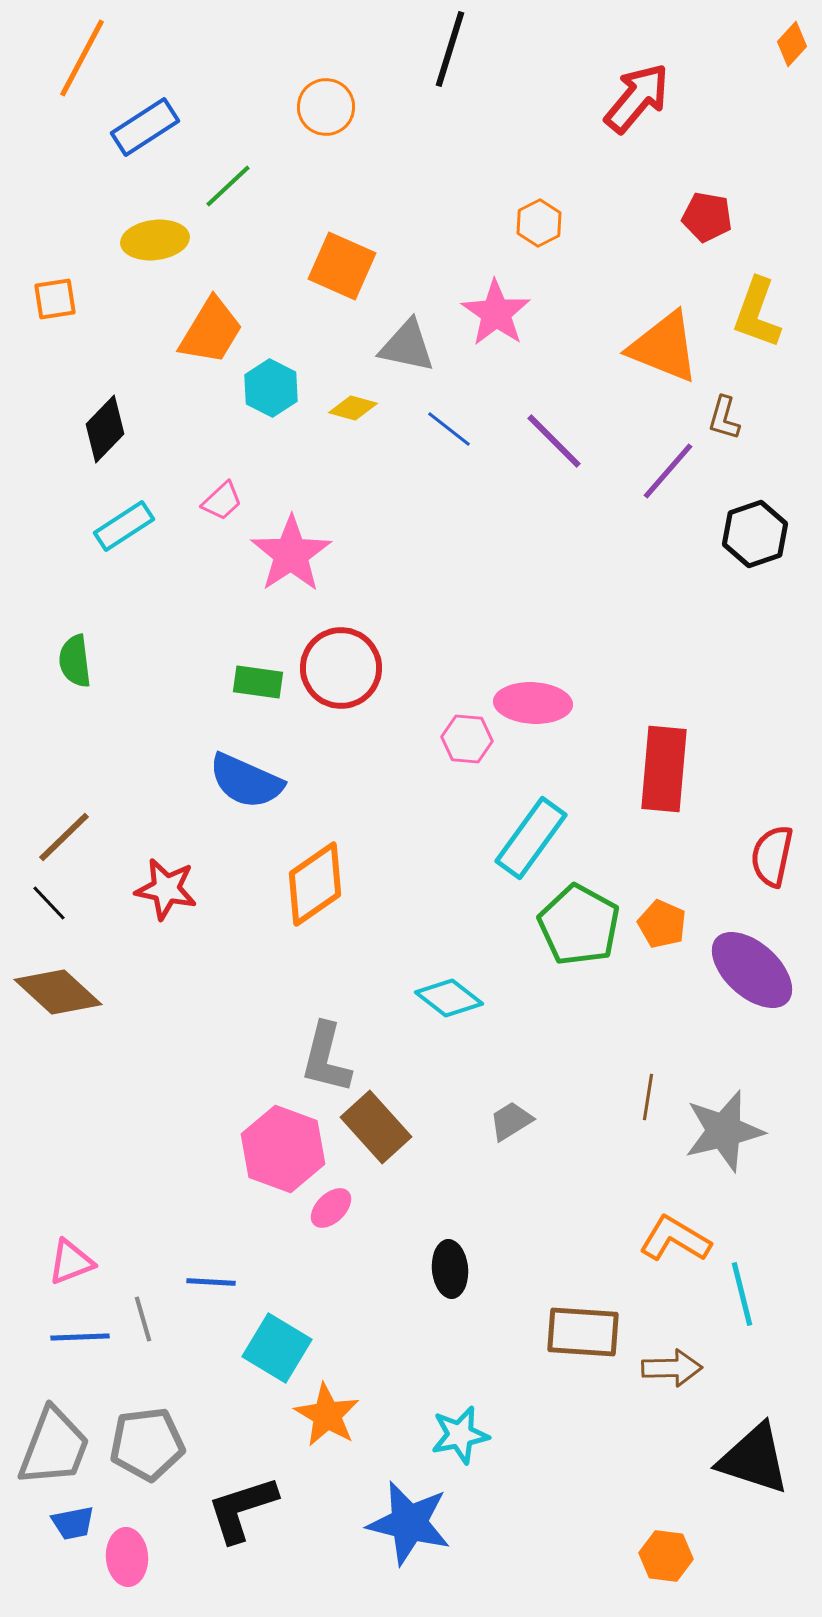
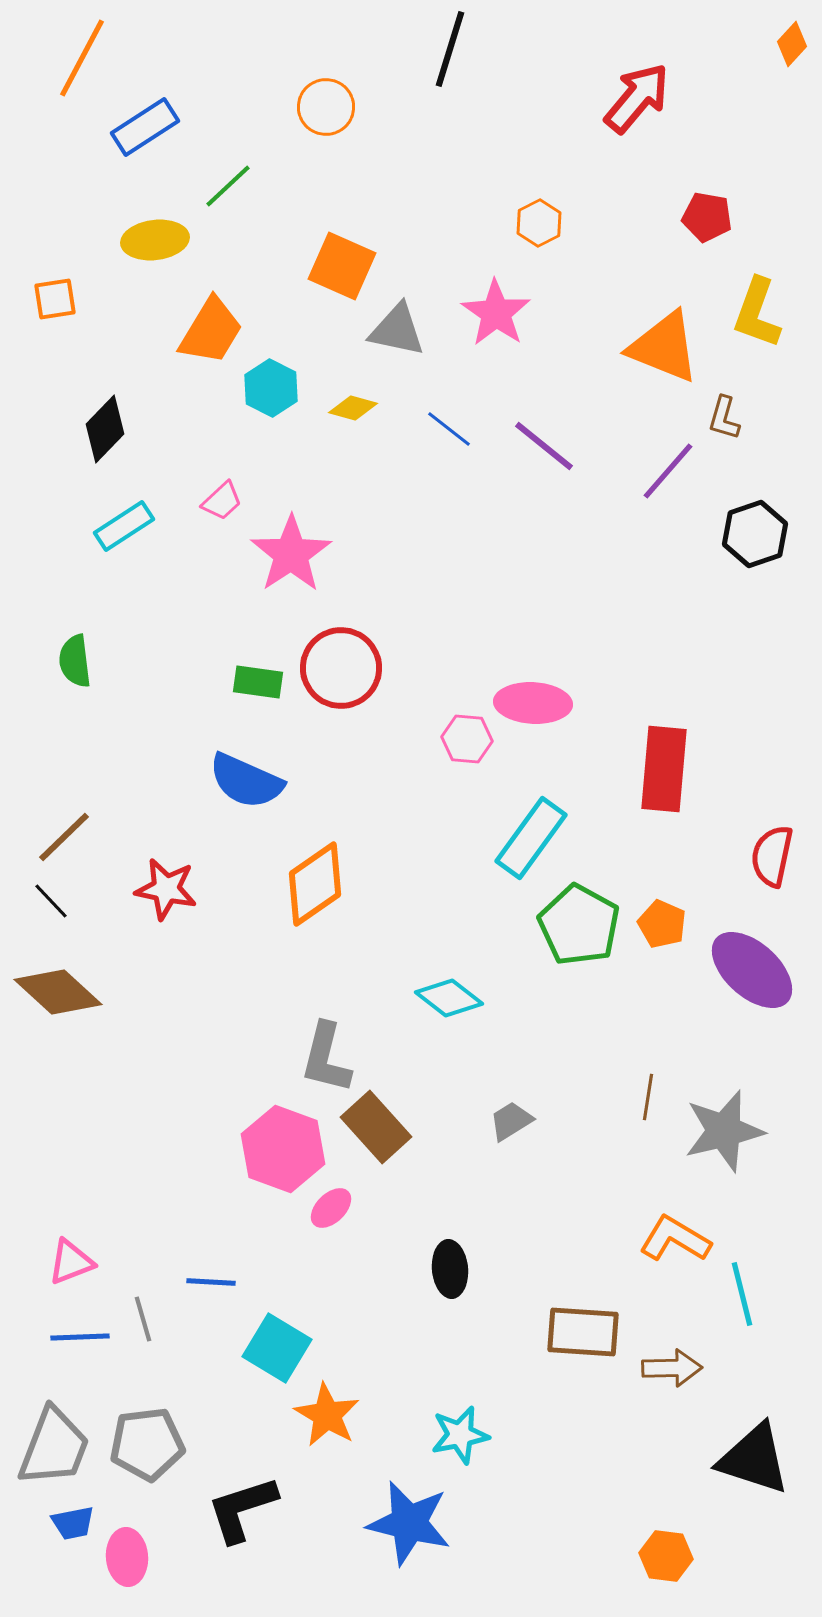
gray triangle at (407, 346): moved 10 px left, 16 px up
purple line at (554, 441): moved 10 px left, 5 px down; rotated 6 degrees counterclockwise
black line at (49, 903): moved 2 px right, 2 px up
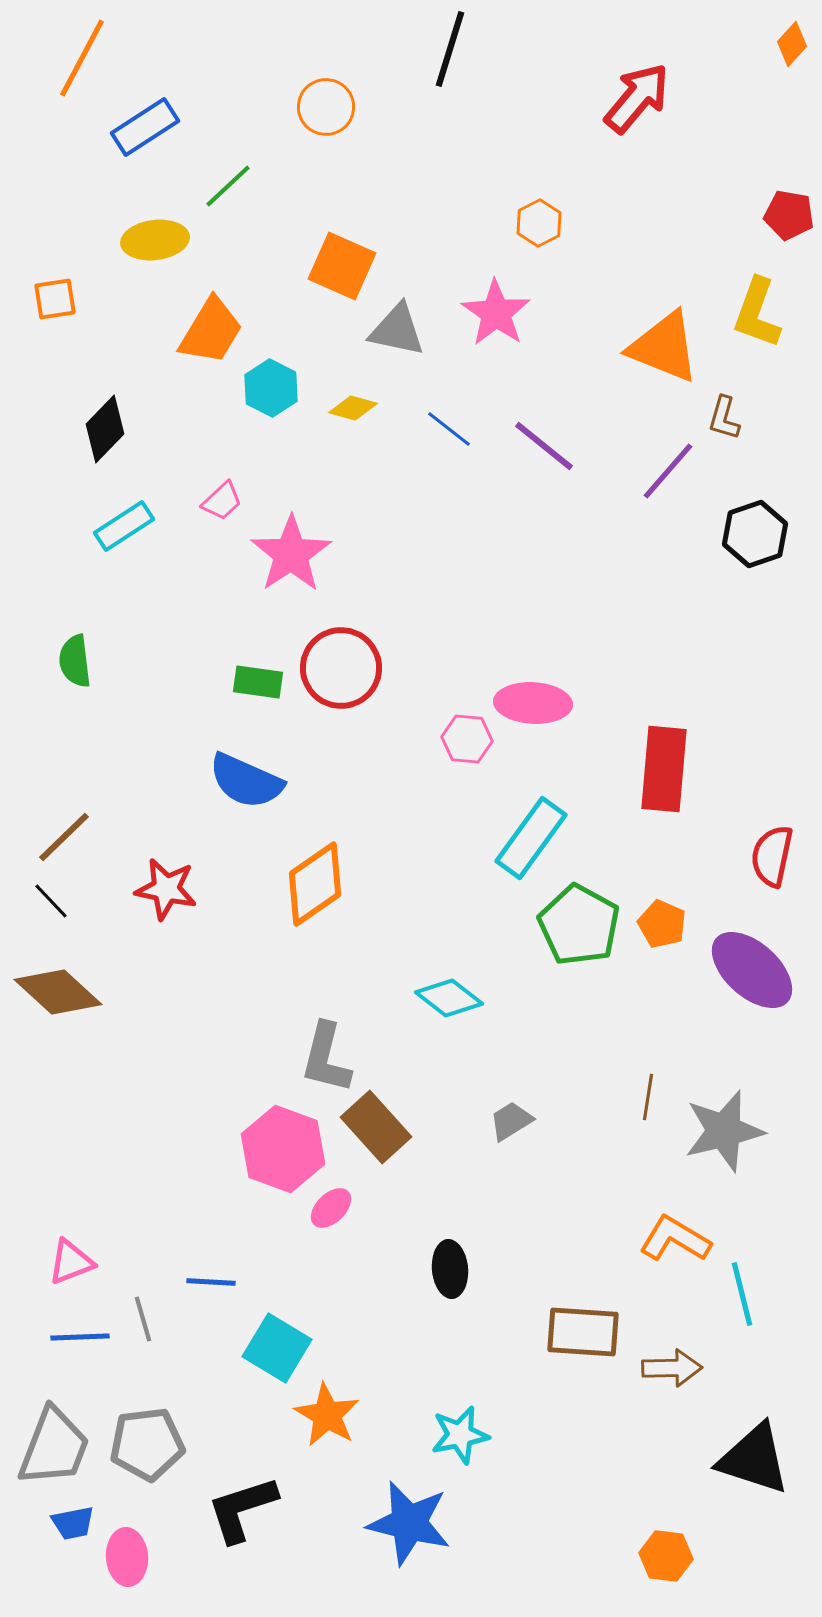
red pentagon at (707, 217): moved 82 px right, 2 px up
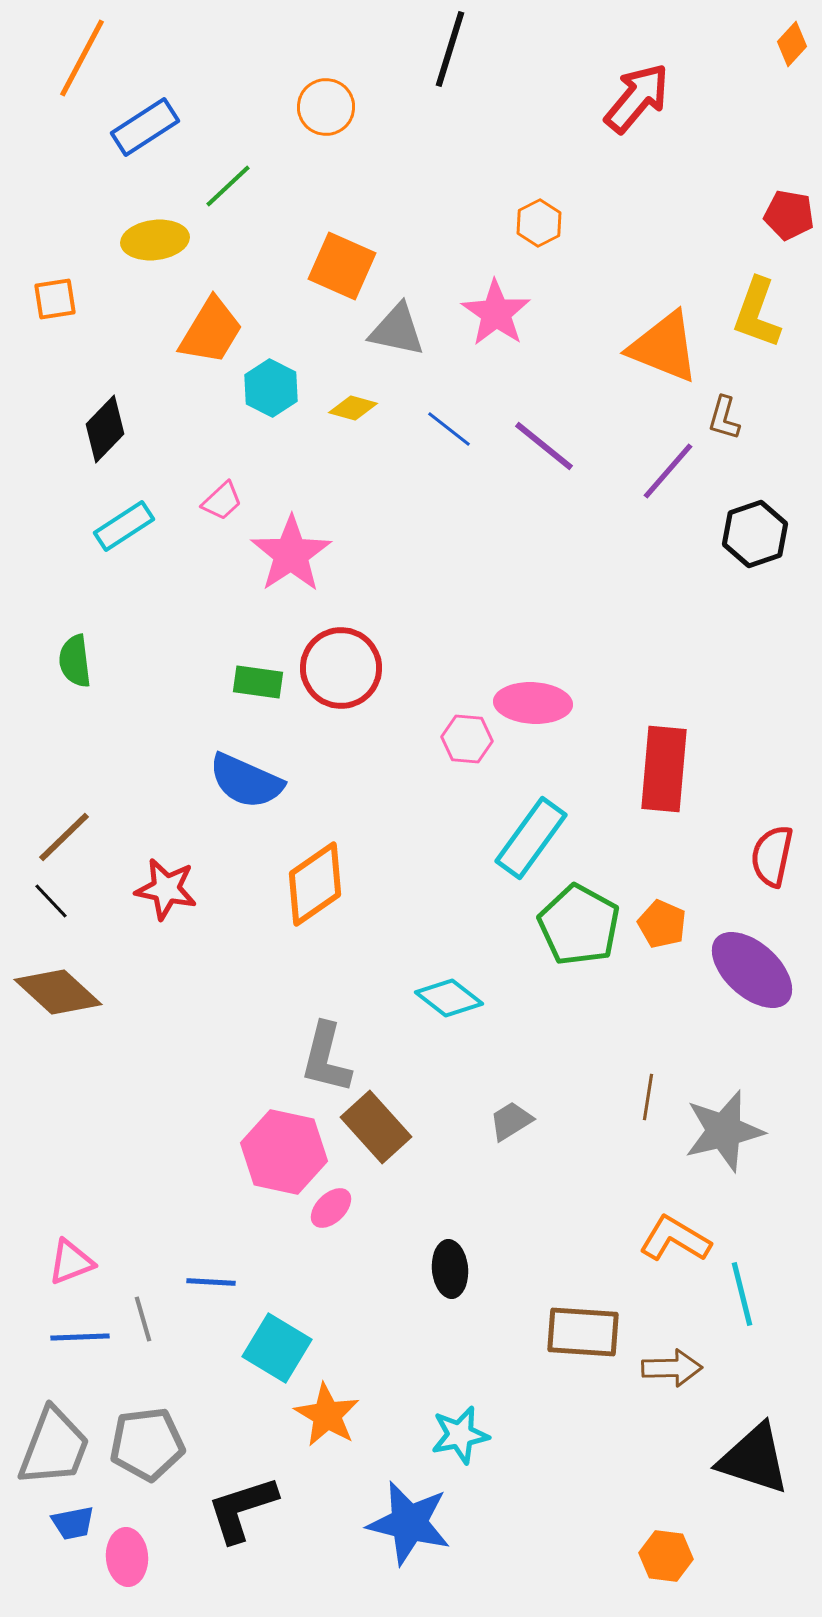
pink hexagon at (283, 1149): moved 1 px right, 3 px down; rotated 8 degrees counterclockwise
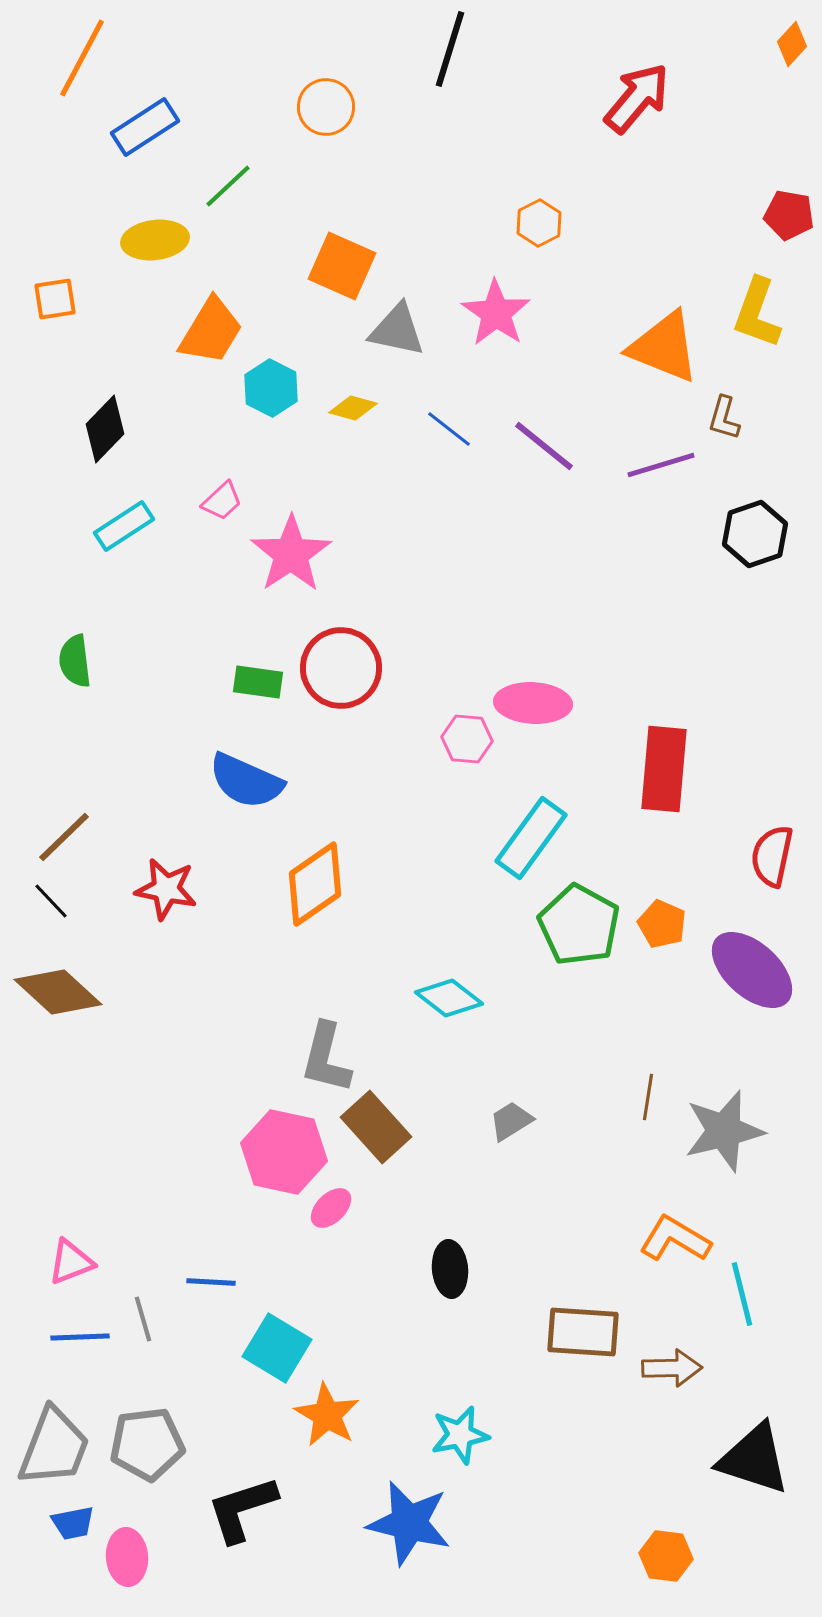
purple line at (668, 471): moved 7 px left, 6 px up; rotated 32 degrees clockwise
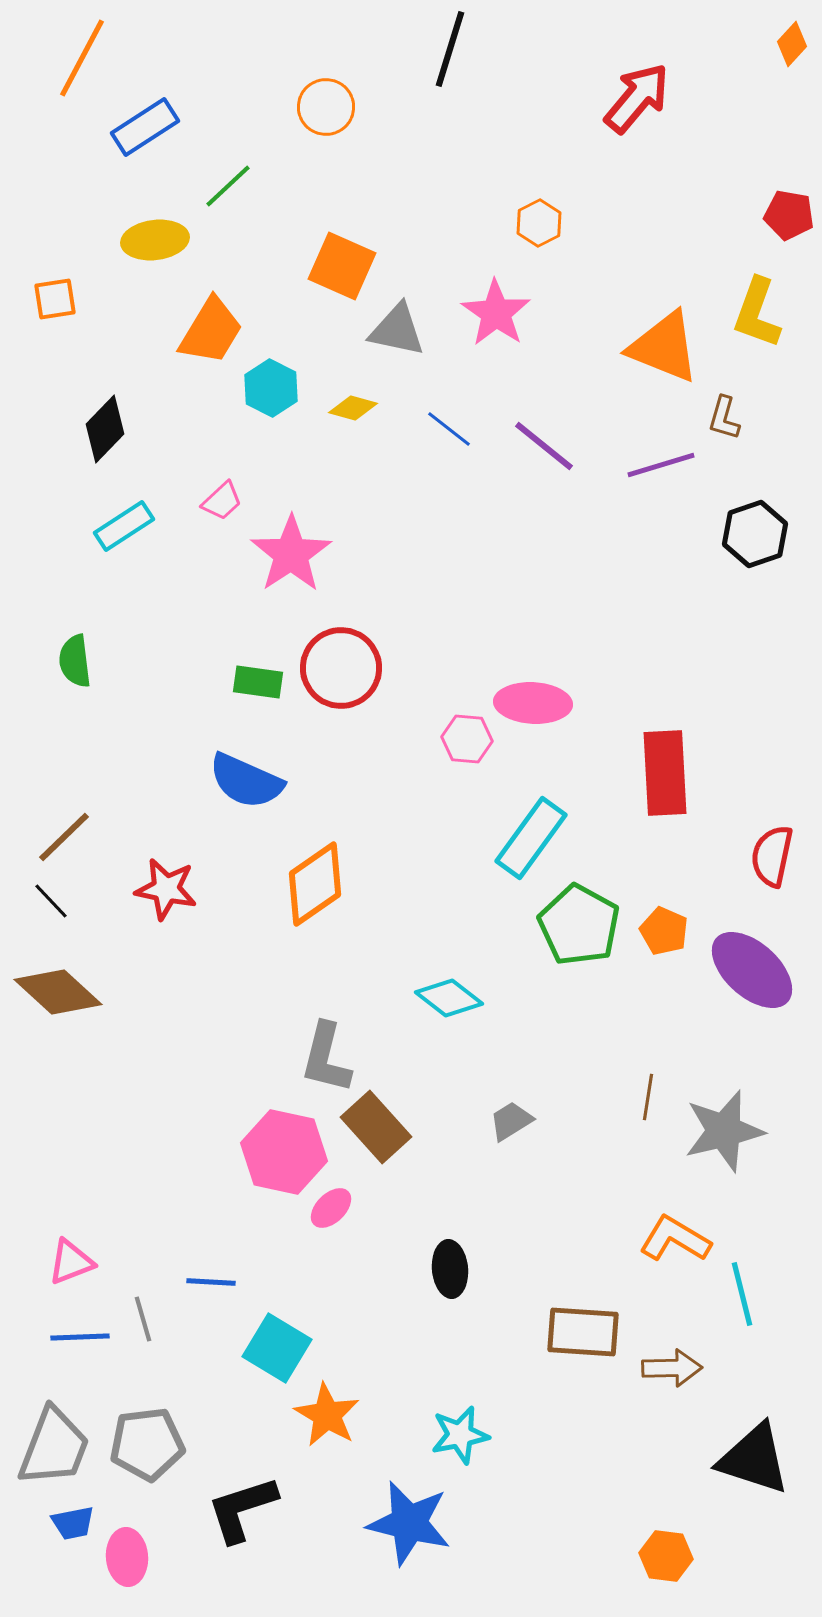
red rectangle at (664, 769): moved 1 px right, 4 px down; rotated 8 degrees counterclockwise
orange pentagon at (662, 924): moved 2 px right, 7 px down
